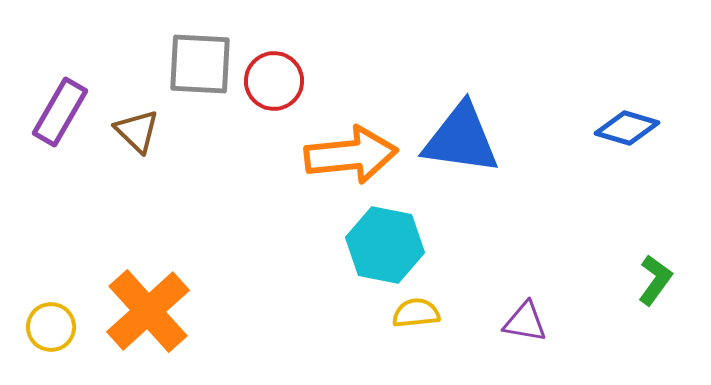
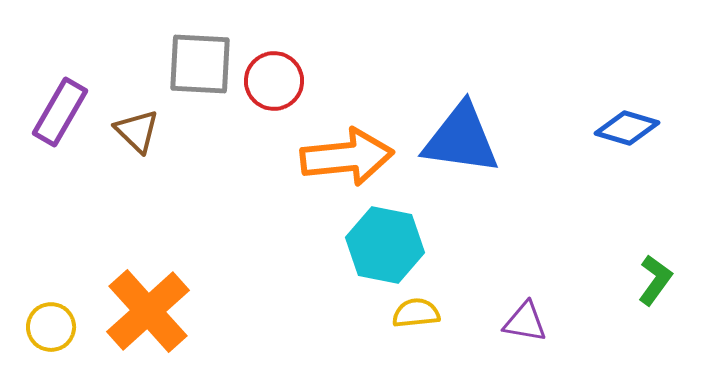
orange arrow: moved 4 px left, 2 px down
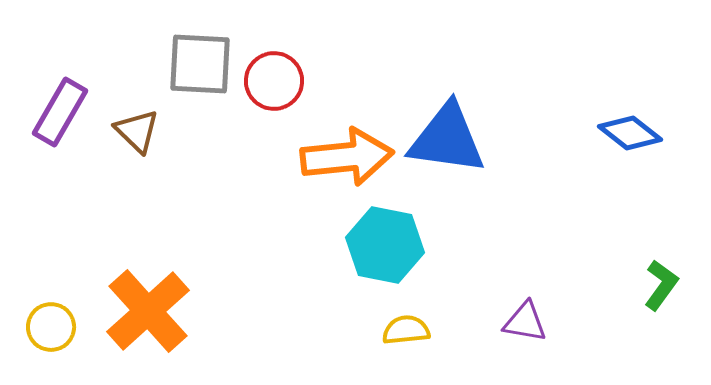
blue diamond: moved 3 px right, 5 px down; rotated 22 degrees clockwise
blue triangle: moved 14 px left
green L-shape: moved 6 px right, 5 px down
yellow semicircle: moved 10 px left, 17 px down
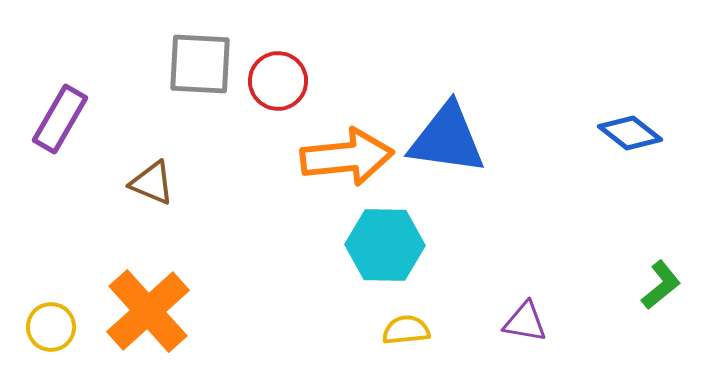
red circle: moved 4 px right
purple rectangle: moved 7 px down
brown triangle: moved 15 px right, 52 px down; rotated 21 degrees counterclockwise
cyan hexagon: rotated 10 degrees counterclockwise
green L-shape: rotated 15 degrees clockwise
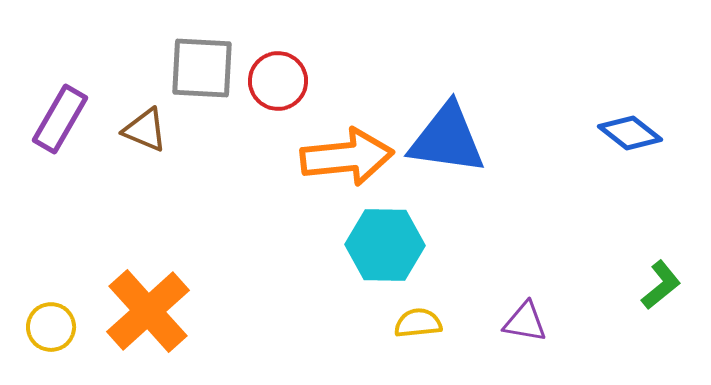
gray square: moved 2 px right, 4 px down
brown triangle: moved 7 px left, 53 px up
yellow semicircle: moved 12 px right, 7 px up
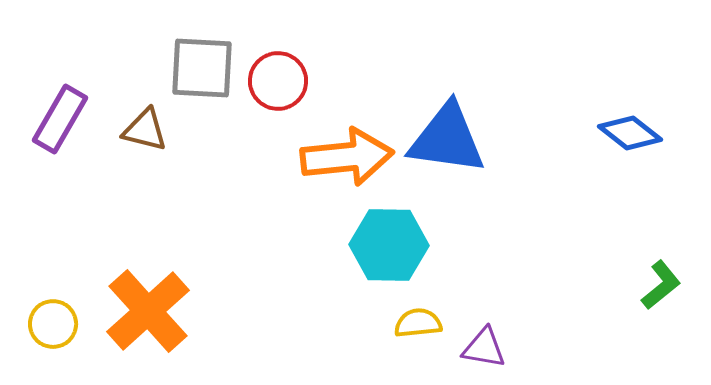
brown triangle: rotated 9 degrees counterclockwise
cyan hexagon: moved 4 px right
purple triangle: moved 41 px left, 26 px down
yellow circle: moved 2 px right, 3 px up
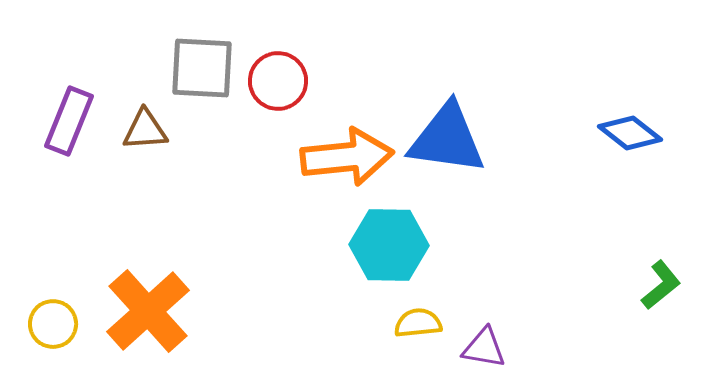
purple rectangle: moved 9 px right, 2 px down; rotated 8 degrees counterclockwise
brown triangle: rotated 18 degrees counterclockwise
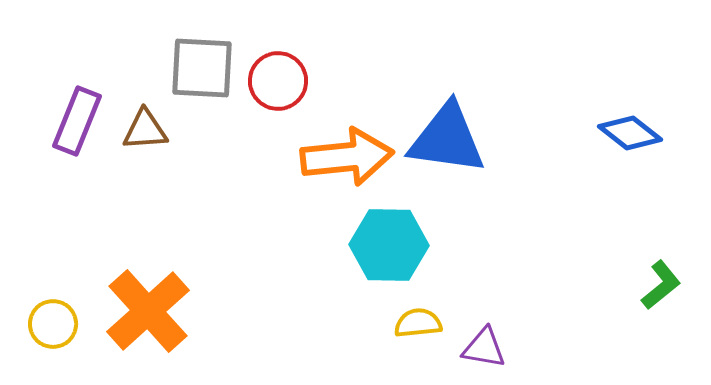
purple rectangle: moved 8 px right
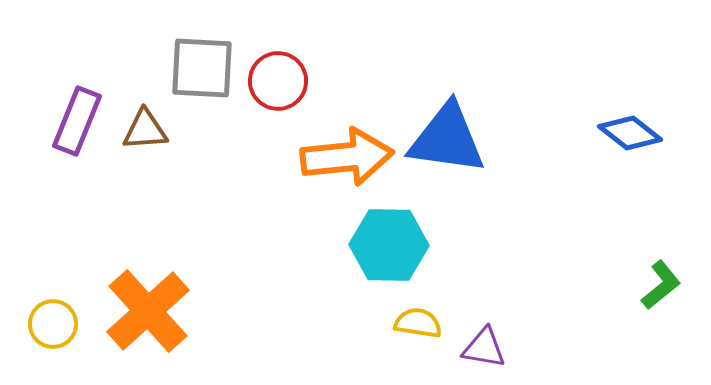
yellow semicircle: rotated 15 degrees clockwise
